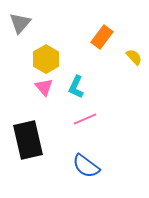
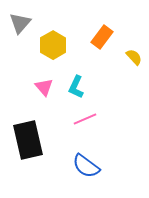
yellow hexagon: moved 7 px right, 14 px up
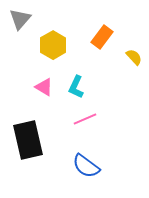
gray triangle: moved 4 px up
pink triangle: rotated 18 degrees counterclockwise
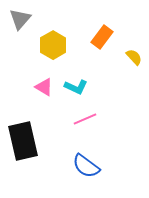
cyan L-shape: rotated 90 degrees counterclockwise
black rectangle: moved 5 px left, 1 px down
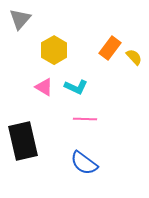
orange rectangle: moved 8 px right, 11 px down
yellow hexagon: moved 1 px right, 5 px down
pink line: rotated 25 degrees clockwise
blue semicircle: moved 2 px left, 3 px up
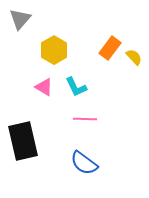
cyan L-shape: rotated 40 degrees clockwise
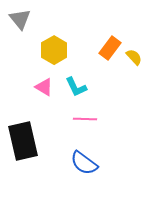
gray triangle: rotated 20 degrees counterclockwise
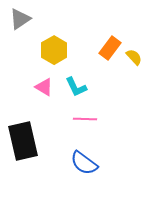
gray triangle: rotated 35 degrees clockwise
